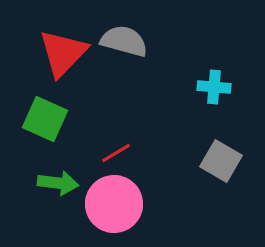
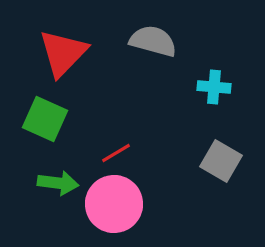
gray semicircle: moved 29 px right
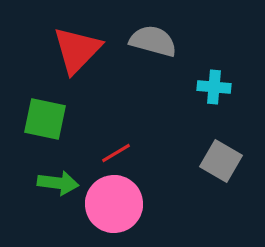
red triangle: moved 14 px right, 3 px up
green square: rotated 12 degrees counterclockwise
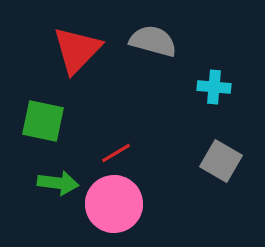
green square: moved 2 px left, 2 px down
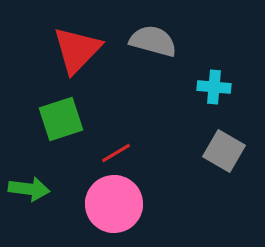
green square: moved 18 px right, 2 px up; rotated 30 degrees counterclockwise
gray square: moved 3 px right, 10 px up
green arrow: moved 29 px left, 6 px down
